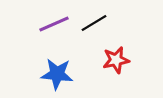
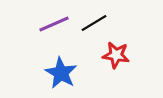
red star: moved 5 px up; rotated 20 degrees clockwise
blue star: moved 4 px right, 1 px up; rotated 24 degrees clockwise
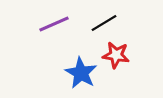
black line: moved 10 px right
blue star: moved 20 px right
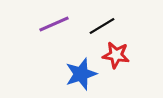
black line: moved 2 px left, 3 px down
blue star: moved 1 px down; rotated 24 degrees clockwise
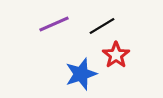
red star: rotated 28 degrees clockwise
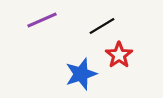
purple line: moved 12 px left, 4 px up
red star: moved 3 px right
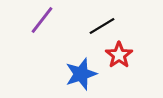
purple line: rotated 28 degrees counterclockwise
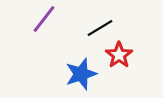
purple line: moved 2 px right, 1 px up
black line: moved 2 px left, 2 px down
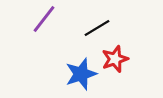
black line: moved 3 px left
red star: moved 4 px left, 4 px down; rotated 16 degrees clockwise
